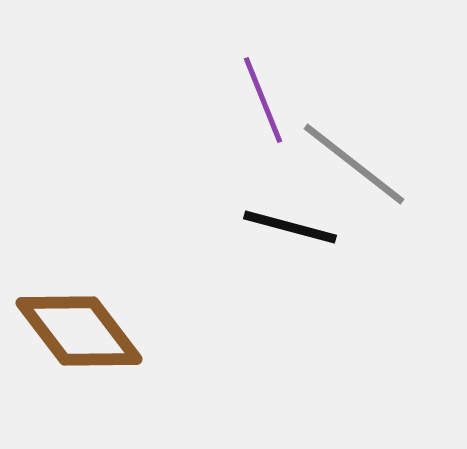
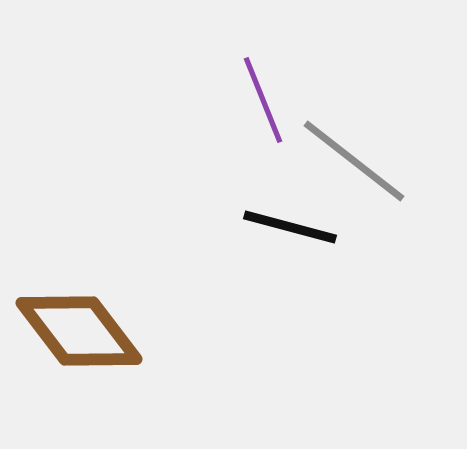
gray line: moved 3 px up
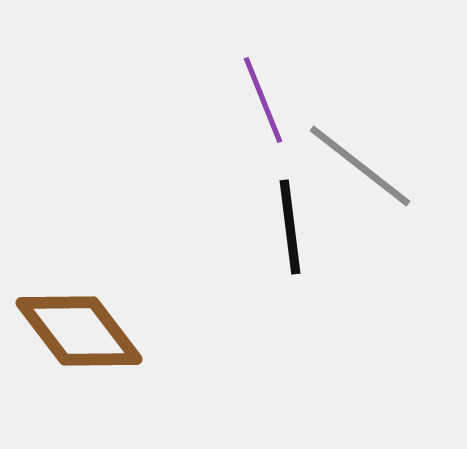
gray line: moved 6 px right, 5 px down
black line: rotated 68 degrees clockwise
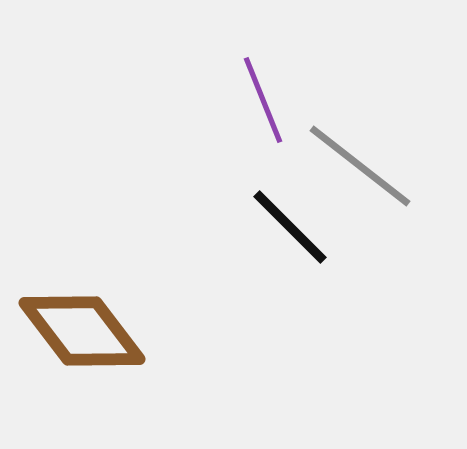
black line: rotated 38 degrees counterclockwise
brown diamond: moved 3 px right
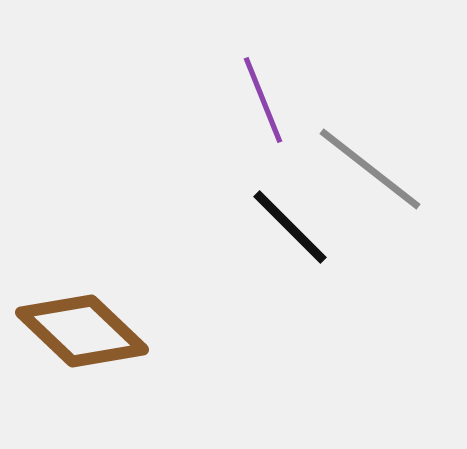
gray line: moved 10 px right, 3 px down
brown diamond: rotated 9 degrees counterclockwise
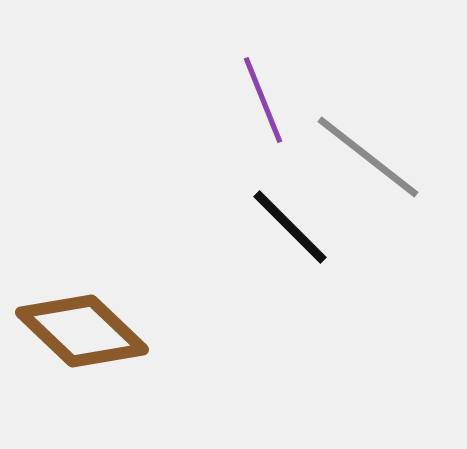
gray line: moved 2 px left, 12 px up
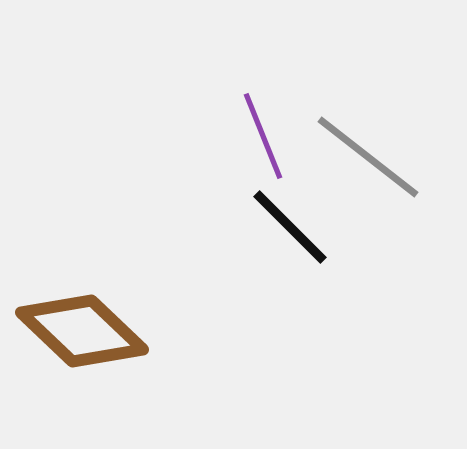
purple line: moved 36 px down
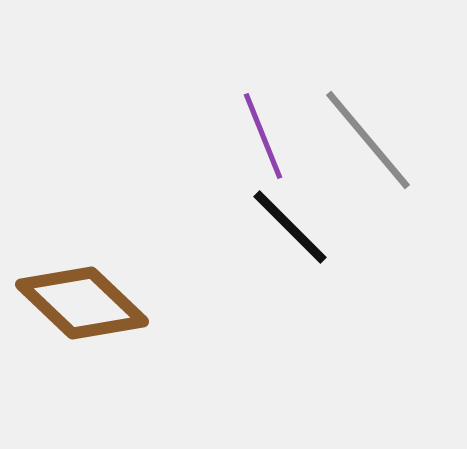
gray line: moved 17 px up; rotated 12 degrees clockwise
brown diamond: moved 28 px up
